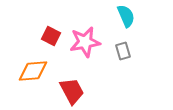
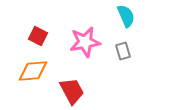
red square: moved 13 px left
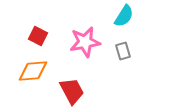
cyan semicircle: moved 2 px left; rotated 55 degrees clockwise
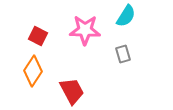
cyan semicircle: moved 2 px right
pink star: moved 12 px up; rotated 12 degrees clockwise
gray rectangle: moved 3 px down
orange diamond: rotated 52 degrees counterclockwise
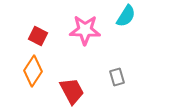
gray rectangle: moved 6 px left, 23 px down
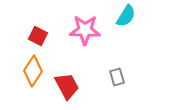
red trapezoid: moved 5 px left, 5 px up
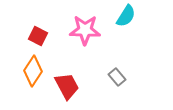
gray rectangle: rotated 24 degrees counterclockwise
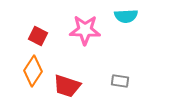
cyan semicircle: rotated 55 degrees clockwise
gray rectangle: moved 3 px right, 4 px down; rotated 42 degrees counterclockwise
red trapezoid: rotated 136 degrees clockwise
